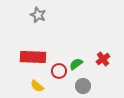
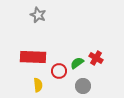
red cross: moved 7 px left, 1 px up; rotated 24 degrees counterclockwise
green semicircle: moved 1 px right, 1 px up
yellow semicircle: moved 1 px right, 1 px up; rotated 136 degrees counterclockwise
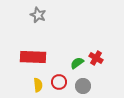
red circle: moved 11 px down
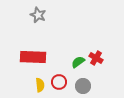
green semicircle: moved 1 px right, 1 px up
yellow semicircle: moved 2 px right
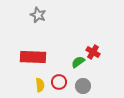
red cross: moved 3 px left, 6 px up
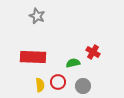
gray star: moved 1 px left, 1 px down
green semicircle: moved 5 px left, 1 px down; rotated 24 degrees clockwise
red circle: moved 1 px left
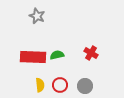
red cross: moved 2 px left, 1 px down
green semicircle: moved 16 px left, 8 px up
red circle: moved 2 px right, 3 px down
gray circle: moved 2 px right
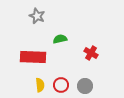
green semicircle: moved 3 px right, 16 px up
red circle: moved 1 px right
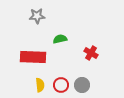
gray star: rotated 28 degrees counterclockwise
gray circle: moved 3 px left, 1 px up
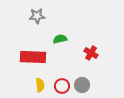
red circle: moved 1 px right, 1 px down
